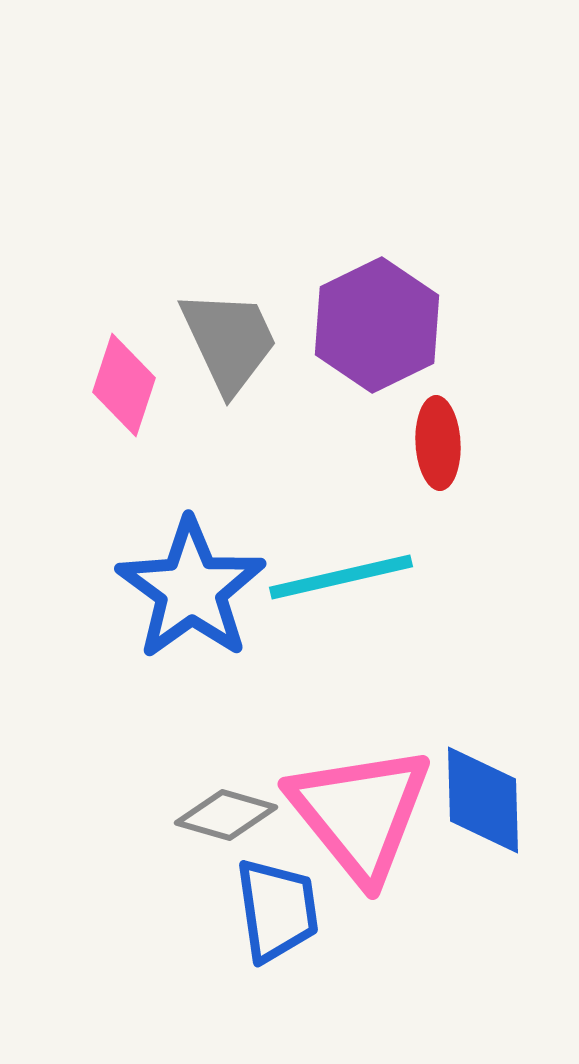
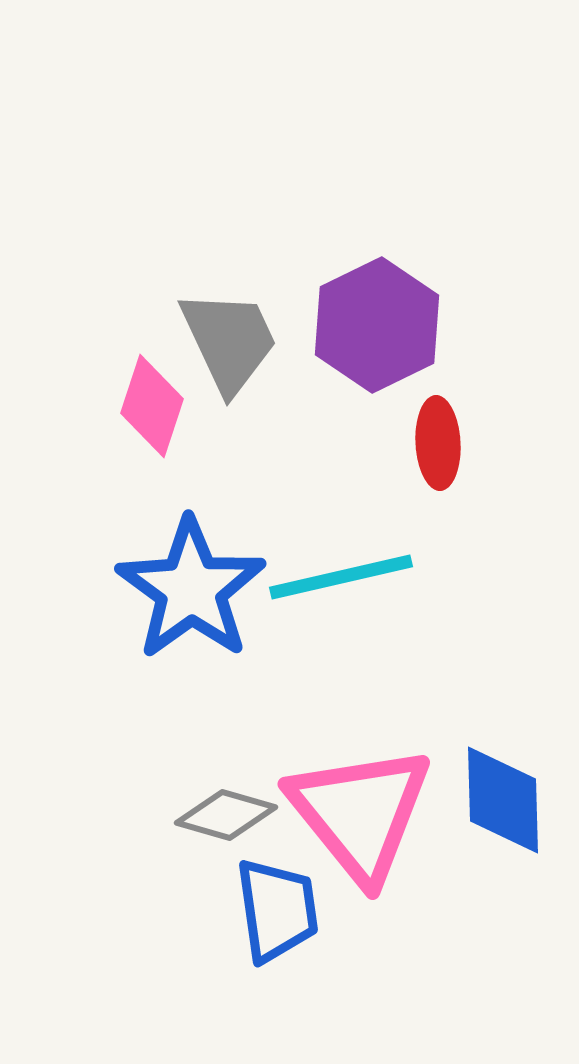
pink diamond: moved 28 px right, 21 px down
blue diamond: moved 20 px right
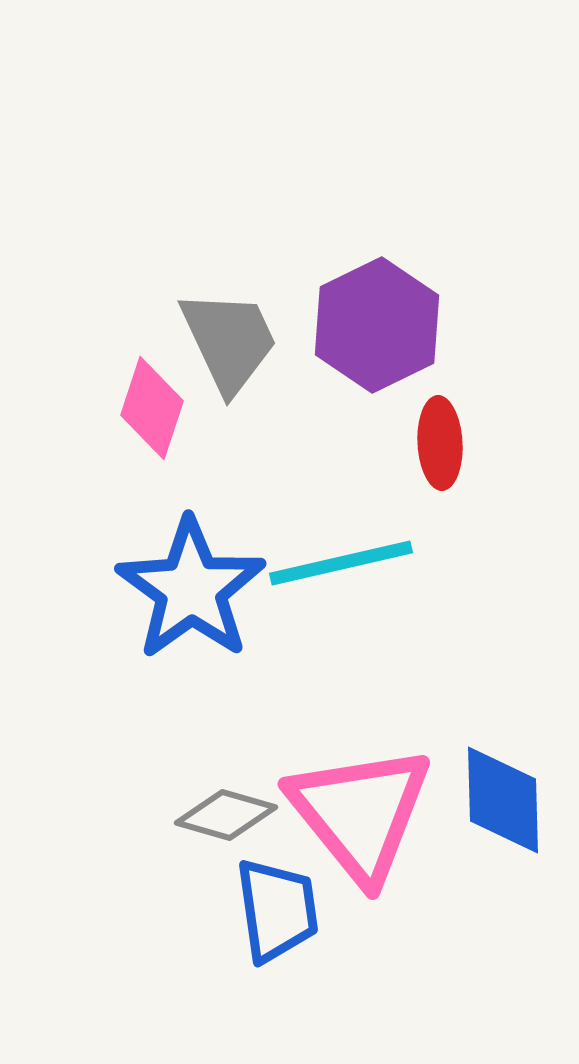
pink diamond: moved 2 px down
red ellipse: moved 2 px right
cyan line: moved 14 px up
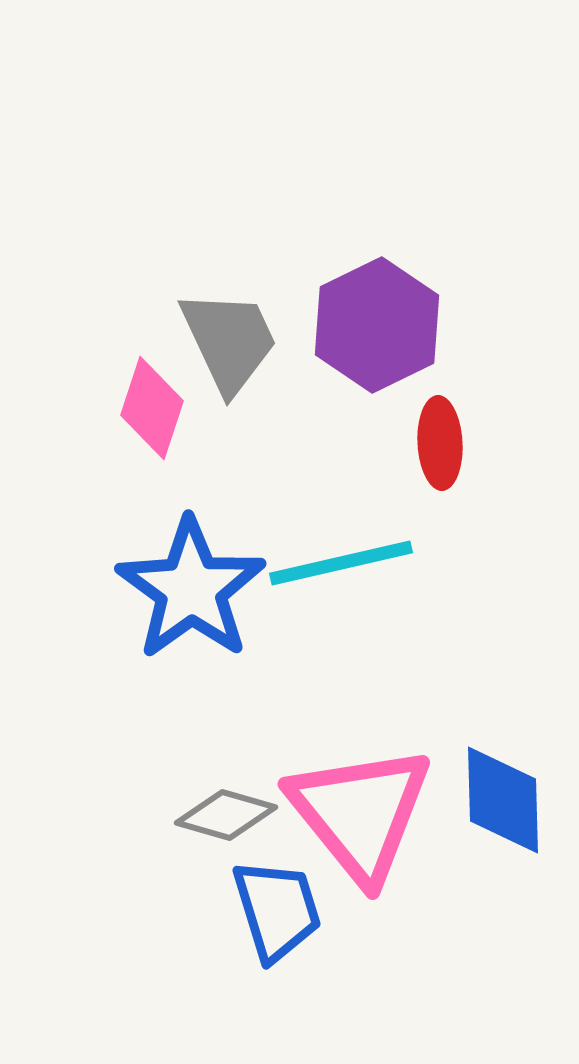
blue trapezoid: rotated 9 degrees counterclockwise
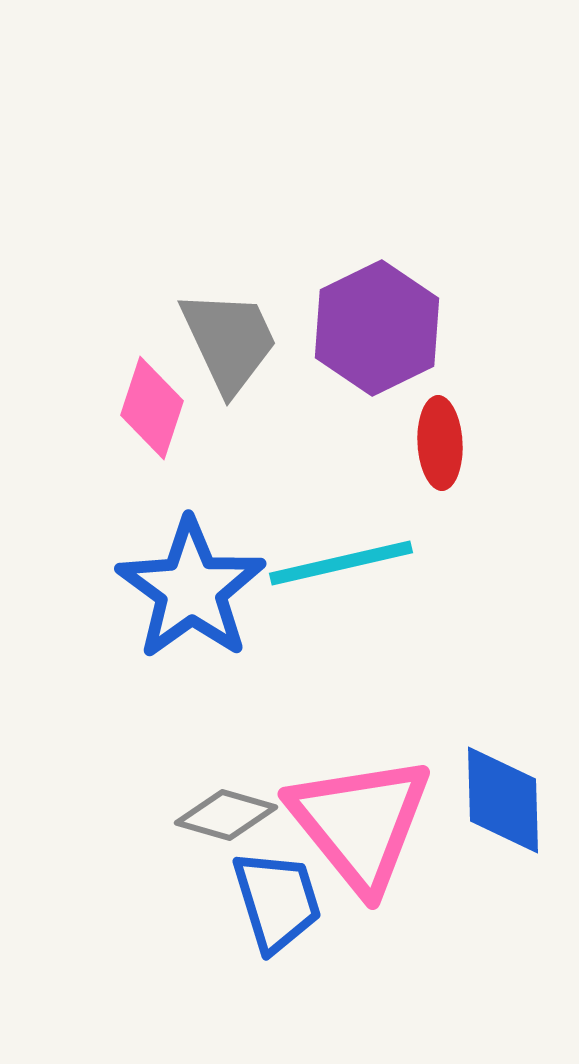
purple hexagon: moved 3 px down
pink triangle: moved 10 px down
blue trapezoid: moved 9 px up
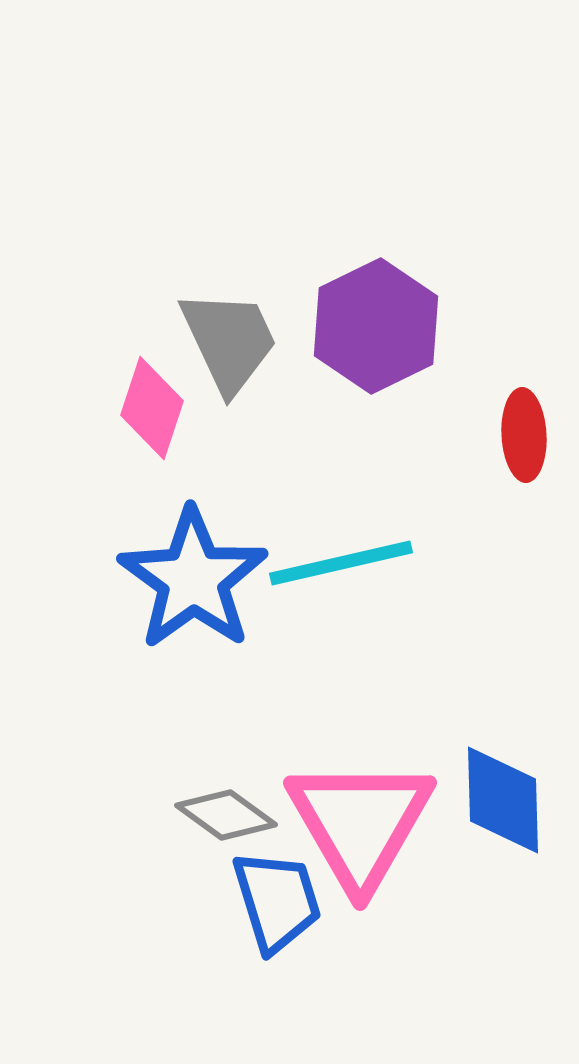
purple hexagon: moved 1 px left, 2 px up
red ellipse: moved 84 px right, 8 px up
blue star: moved 2 px right, 10 px up
gray diamond: rotated 20 degrees clockwise
pink triangle: rotated 9 degrees clockwise
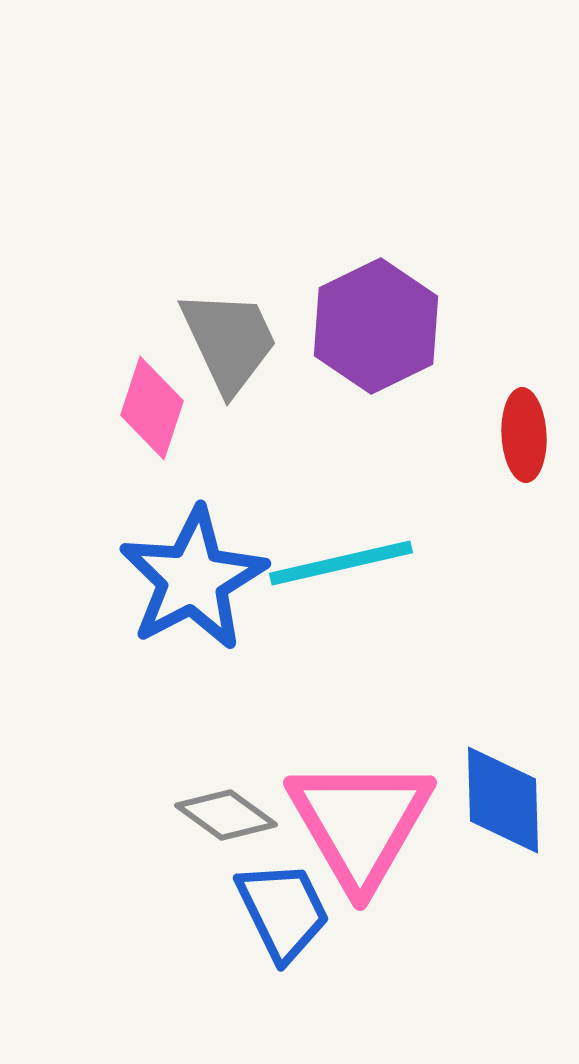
blue star: rotated 8 degrees clockwise
blue trapezoid: moved 6 px right, 10 px down; rotated 9 degrees counterclockwise
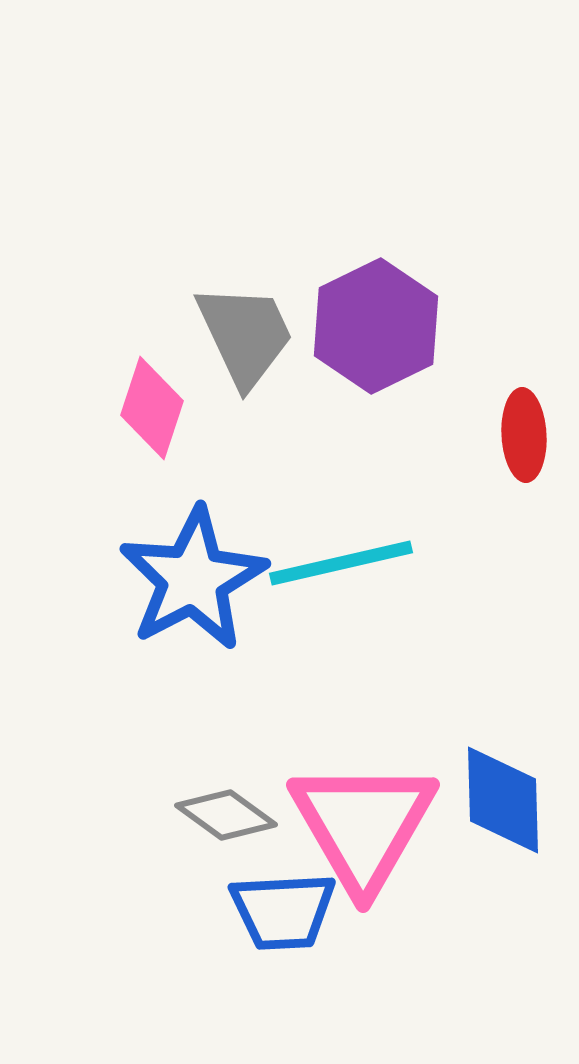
gray trapezoid: moved 16 px right, 6 px up
pink triangle: moved 3 px right, 2 px down
blue trapezoid: rotated 113 degrees clockwise
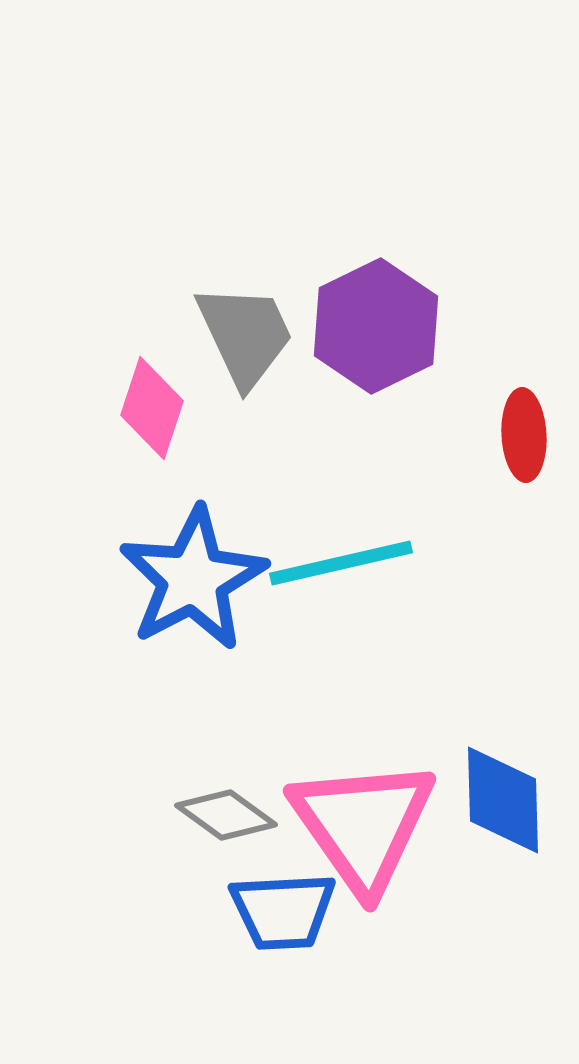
pink triangle: rotated 5 degrees counterclockwise
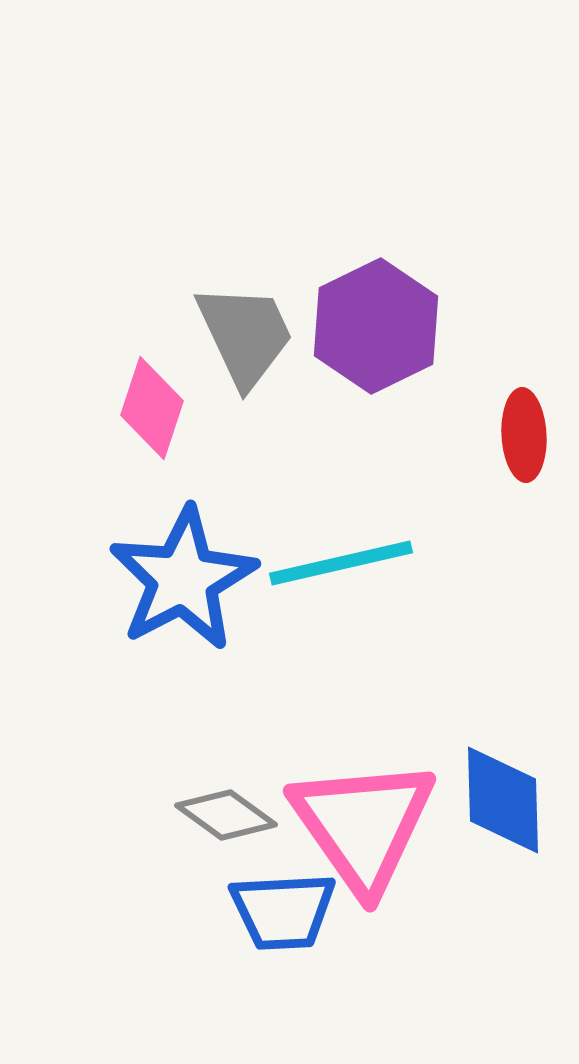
blue star: moved 10 px left
